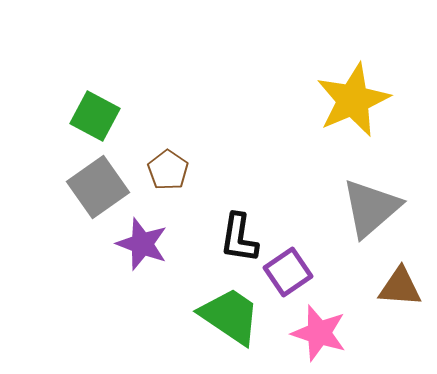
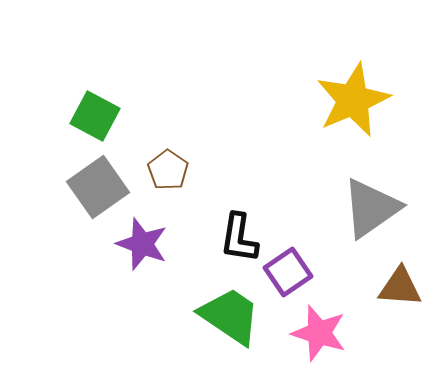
gray triangle: rotated 6 degrees clockwise
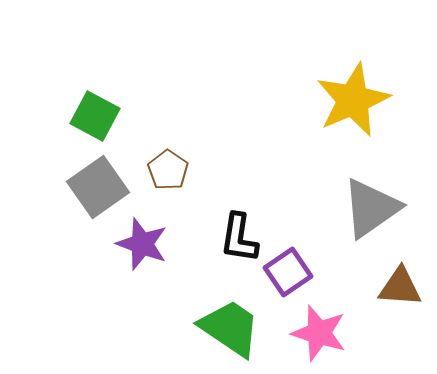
green trapezoid: moved 12 px down
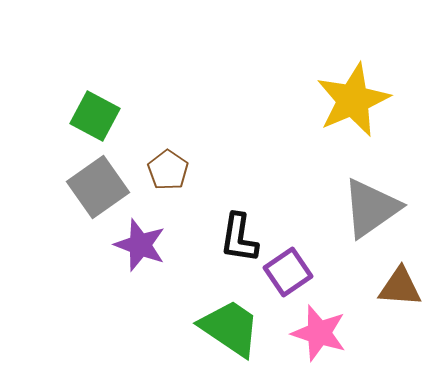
purple star: moved 2 px left, 1 px down
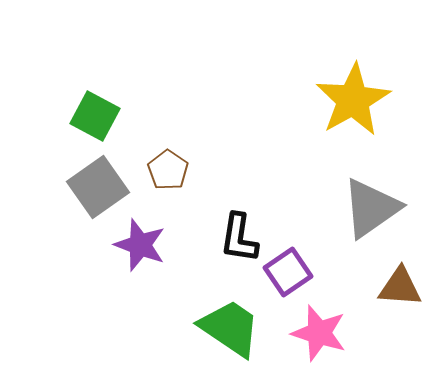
yellow star: rotated 6 degrees counterclockwise
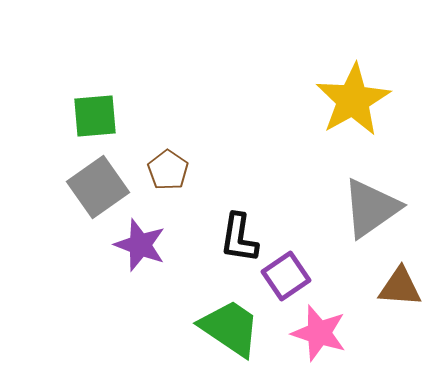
green square: rotated 33 degrees counterclockwise
purple square: moved 2 px left, 4 px down
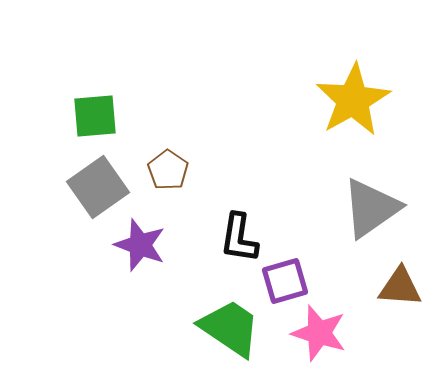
purple square: moved 1 px left, 5 px down; rotated 18 degrees clockwise
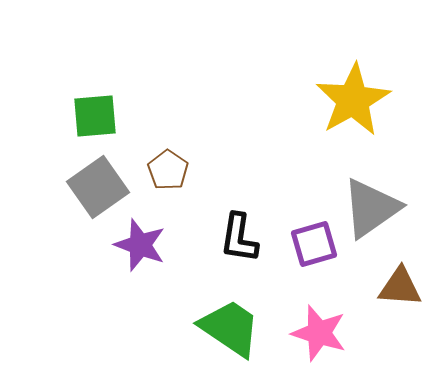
purple square: moved 29 px right, 37 px up
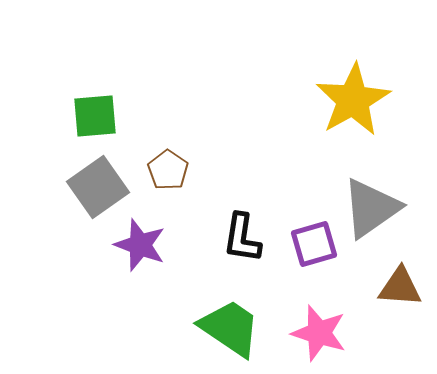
black L-shape: moved 3 px right
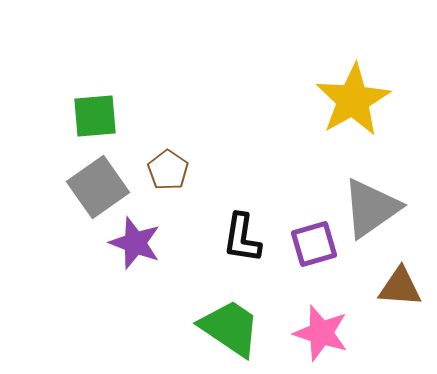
purple star: moved 5 px left, 2 px up
pink star: moved 2 px right
